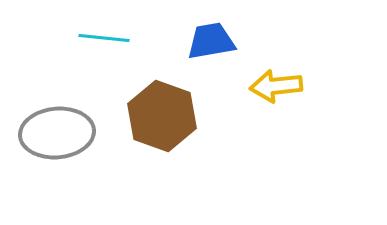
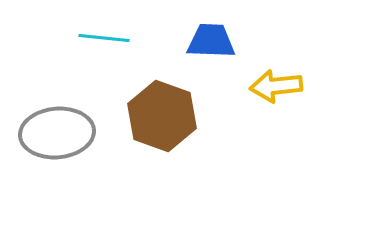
blue trapezoid: rotated 12 degrees clockwise
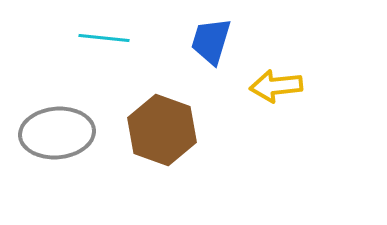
blue trapezoid: rotated 75 degrees counterclockwise
brown hexagon: moved 14 px down
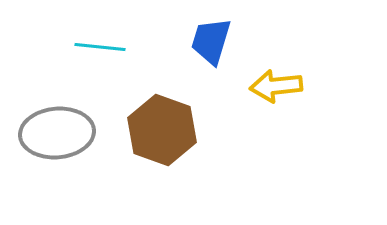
cyan line: moved 4 px left, 9 px down
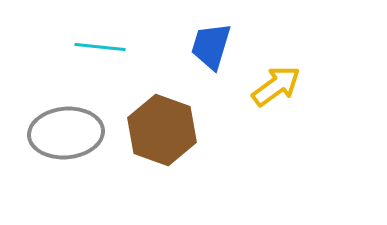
blue trapezoid: moved 5 px down
yellow arrow: rotated 150 degrees clockwise
gray ellipse: moved 9 px right
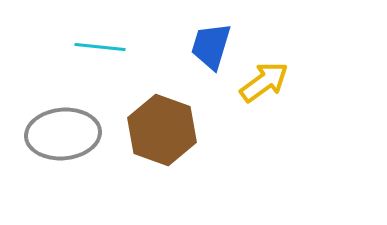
yellow arrow: moved 12 px left, 4 px up
gray ellipse: moved 3 px left, 1 px down
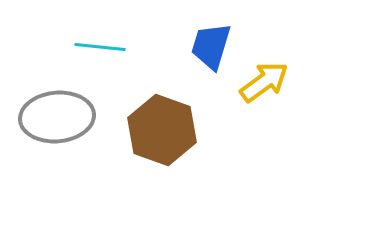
gray ellipse: moved 6 px left, 17 px up
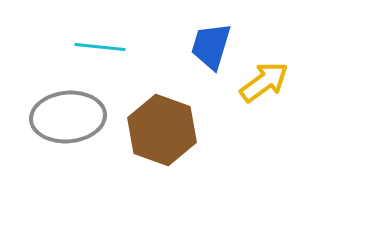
gray ellipse: moved 11 px right
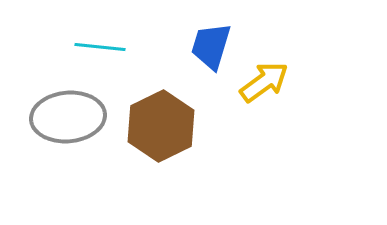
brown hexagon: moved 1 px left, 4 px up; rotated 14 degrees clockwise
